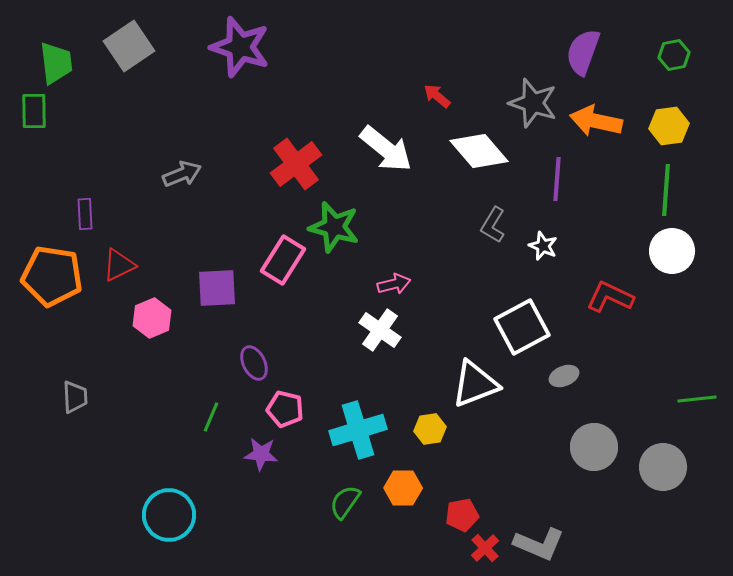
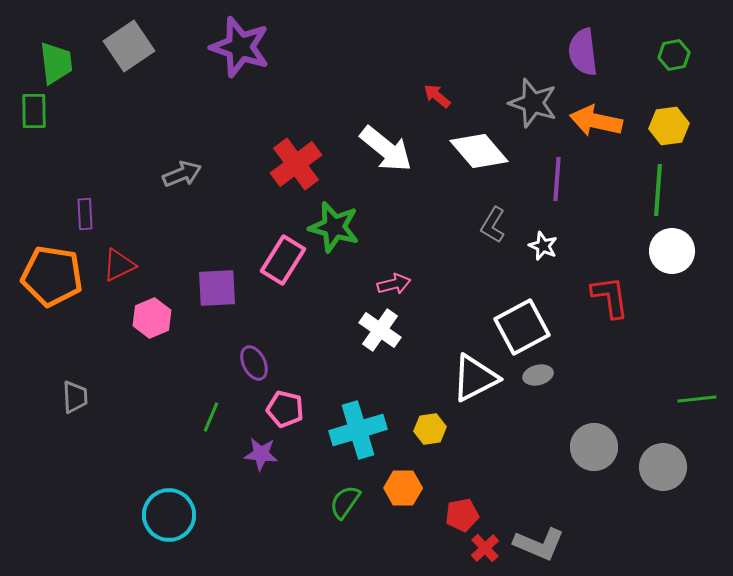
purple semicircle at (583, 52): rotated 27 degrees counterclockwise
green line at (666, 190): moved 8 px left
red L-shape at (610, 297): rotated 57 degrees clockwise
gray ellipse at (564, 376): moved 26 px left, 1 px up; rotated 8 degrees clockwise
white triangle at (475, 384): moved 6 px up; rotated 6 degrees counterclockwise
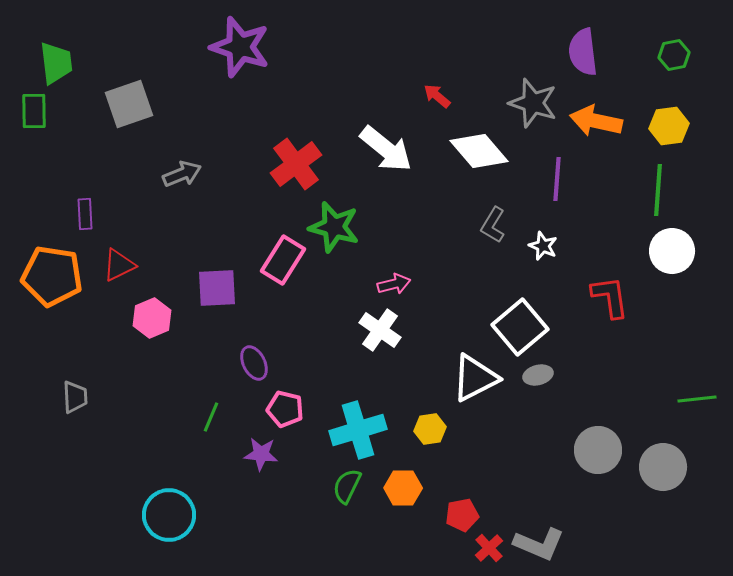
gray square at (129, 46): moved 58 px down; rotated 15 degrees clockwise
white square at (522, 327): moved 2 px left; rotated 12 degrees counterclockwise
gray circle at (594, 447): moved 4 px right, 3 px down
green semicircle at (345, 502): moved 2 px right, 16 px up; rotated 9 degrees counterclockwise
red cross at (485, 548): moved 4 px right
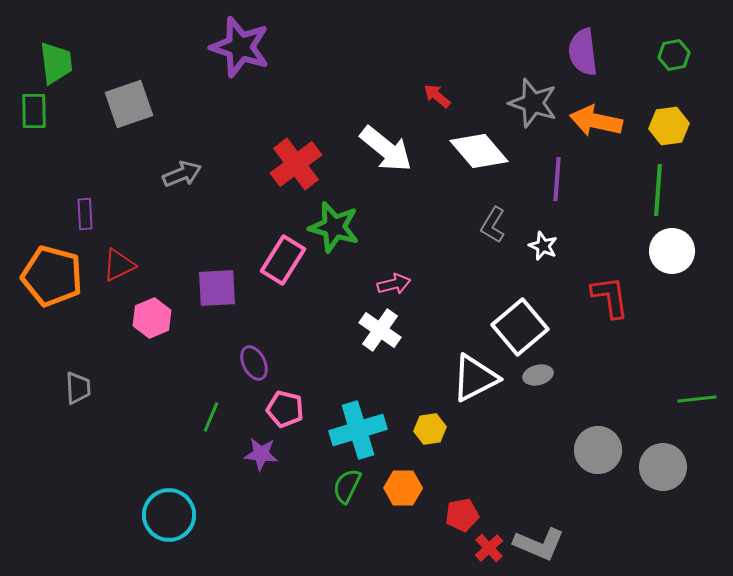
orange pentagon at (52, 276): rotated 6 degrees clockwise
gray trapezoid at (75, 397): moved 3 px right, 9 px up
